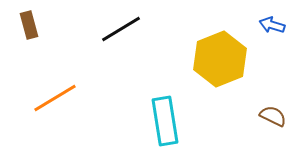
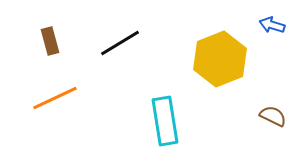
brown rectangle: moved 21 px right, 16 px down
black line: moved 1 px left, 14 px down
orange line: rotated 6 degrees clockwise
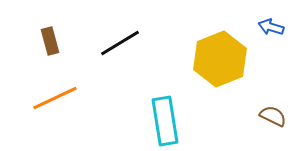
blue arrow: moved 1 px left, 2 px down
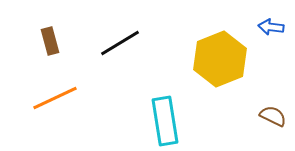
blue arrow: rotated 10 degrees counterclockwise
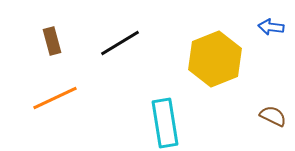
brown rectangle: moved 2 px right
yellow hexagon: moved 5 px left
cyan rectangle: moved 2 px down
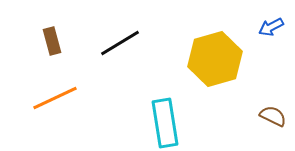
blue arrow: rotated 35 degrees counterclockwise
yellow hexagon: rotated 6 degrees clockwise
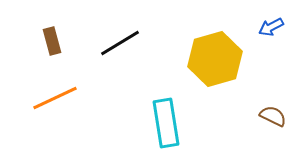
cyan rectangle: moved 1 px right
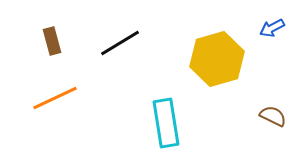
blue arrow: moved 1 px right, 1 px down
yellow hexagon: moved 2 px right
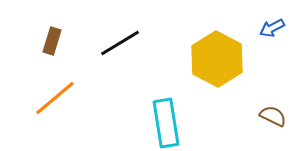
brown rectangle: rotated 32 degrees clockwise
yellow hexagon: rotated 16 degrees counterclockwise
orange line: rotated 15 degrees counterclockwise
